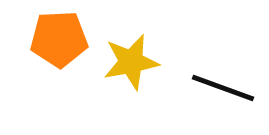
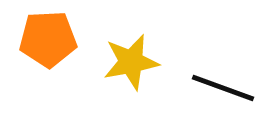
orange pentagon: moved 11 px left
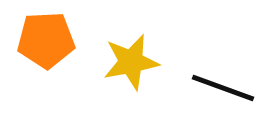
orange pentagon: moved 2 px left, 1 px down
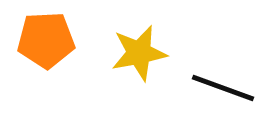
yellow star: moved 8 px right, 9 px up
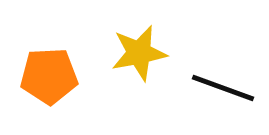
orange pentagon: moved 3 px right, 36 px down
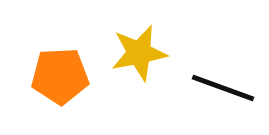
orange pentagon: moved 11 px right
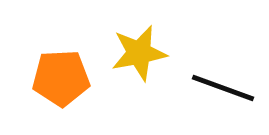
orange pentagon: moved 1 px right, 2 px down
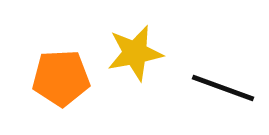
yellow star: moved 4 px left
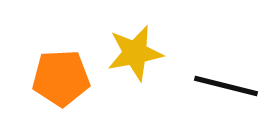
black line: moved 3 px right, 2 px up; rotated 6 degrees counterclockwise
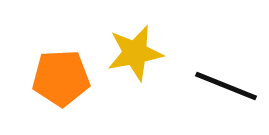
black line: rotated 8 degrees clockwise
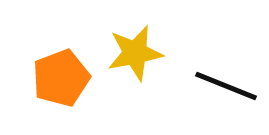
orange pentagon: rotated 18 degrees counterclockwise
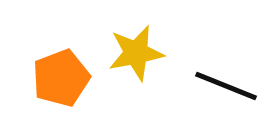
yellow star: moved 1 px right
